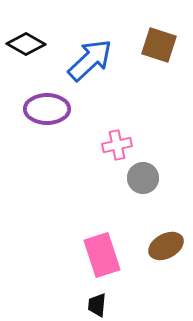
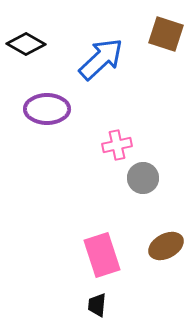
brown square: moved 7 px right, 11 px up
blue arrow: moved 11 px right, 1 px up
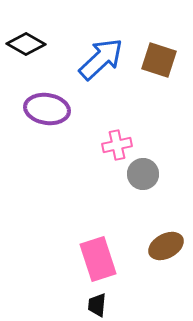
brown square: moved 7 px left, 26 px down
purple ellipse: rotated 9 degrees clockwise
gray circle: moved 4 px up
pink rectangle: moved 4 px left, 4 px down
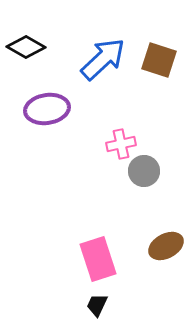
black diamond: moved 3 px down
blue arrow: moved 2 px right
purple ellipse: rotated 18 degrees counterclockwise
pink cross: moved 4 px right, 1 px up
gray circle: moved 1 px right, 3 px up
black trapezoid: rotated 20 degrees clockwise
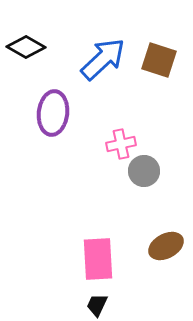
purple ellipse: moved 6 px right, 4 px down; rotated 75 degrees counterclockwise
pink rectangle: rotated 15 degrees clockwise
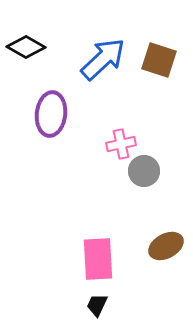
purple ellipse: moved 2 px left, 1 px down
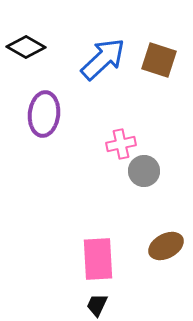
purple ellipse: moved 7 px left
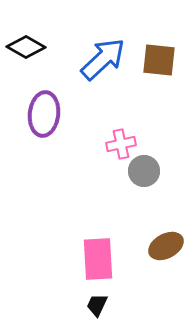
brown square: rotated 12 degrees counterclockwise
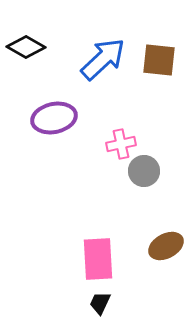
purple ellipse: moved 10 px right, 4 px down; rotated 72 degrees clockwise
black trapezoid: moved 3 px right, 2 px up
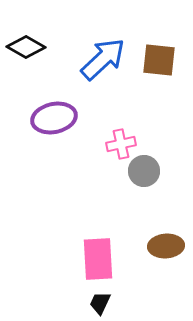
brown ellipse: rotated 24 degrees clockwise
